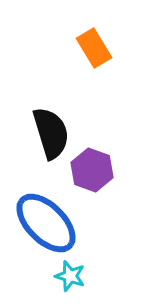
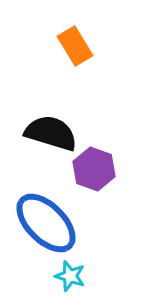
orange rectangle: moved 19 px left, 2 px up
black semicircle: rotated 56 degrees counterclockwise
purple hexagon: moved 2 px right, 1 px up
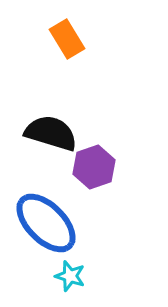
orange rectangle: moved 8 px left, 7 px up
purple hexagon: moved 2 px up; rotated 21 degrees clockwise
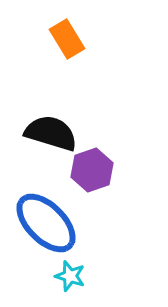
purple hexagon: moved 2 px left, 3 px down
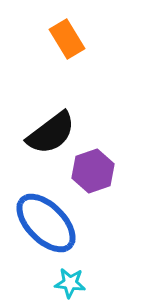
black semicircle: rotated 126 degrees clockwise
purple hexagon: moved 1 px right, 1 px down
cyan star: moved 7 px down; rotated 12 degrees counterclockwise
